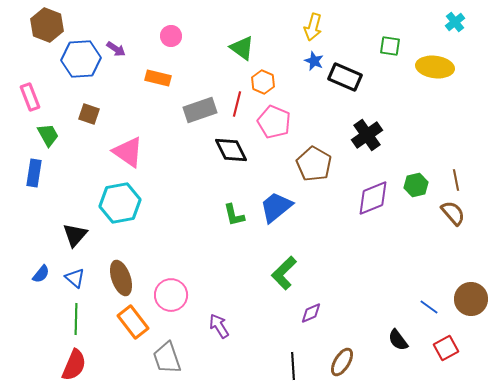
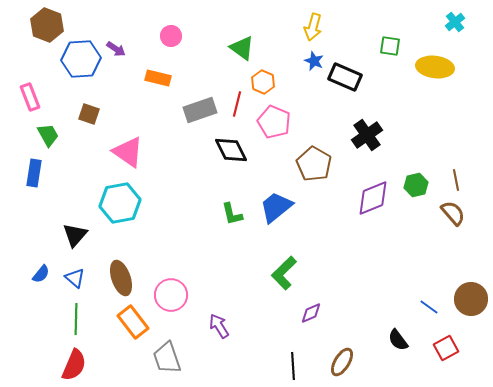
green L-shape at (234, 215): moved 2 px left, 1 px up
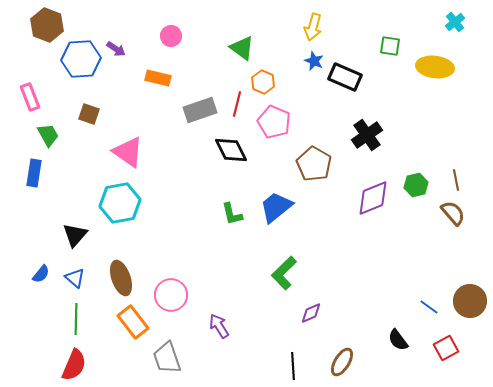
brown circle at (471, 299): moved 1 px left, 2 px down
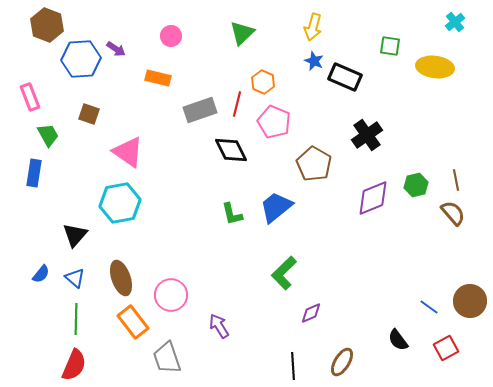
green triangle at (242, 48): moved 15 px up; rotated 40 degrees clockwise
